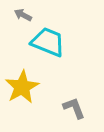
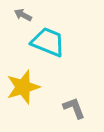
yellow star: moved 1 px right; rotated 12 degrees clockwise
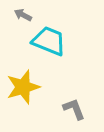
cyan trapezoid: moved 1 px right, 1 px up
gray L-shape: moved 1 px down
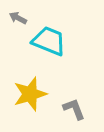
gray arrow: moved 5 px left, 3 px down
yellow star: moved 7 px right, 7 px down
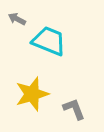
gray arrow: moved 1 px left, 1 px down
yellow star: moved 2 px right
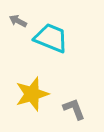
gray arrow: moved 1 px right, 2 px down
cyan trapezoid: moved 2 px right, 3 px up
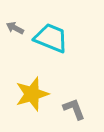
gray arrow: moved 3 px left, 7 px down
